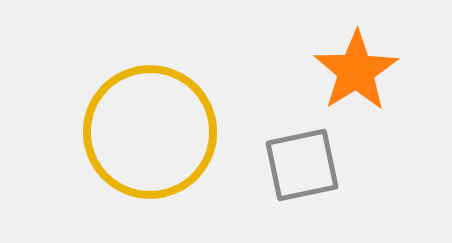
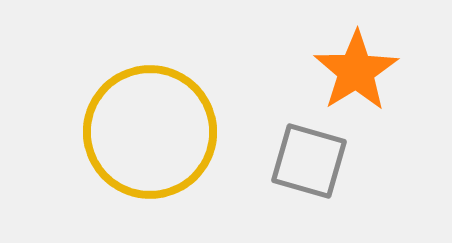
gray square: moved 7 px right, 4 px up; rotated 28 degrees clockwise
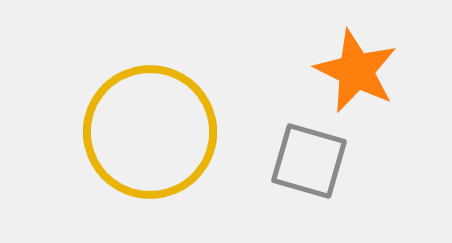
orange star: rotated 14 degrees counterclockwise
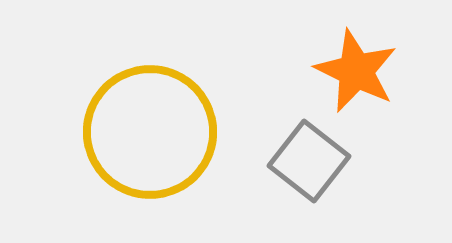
gray square: rotated 22 degrees clockwise
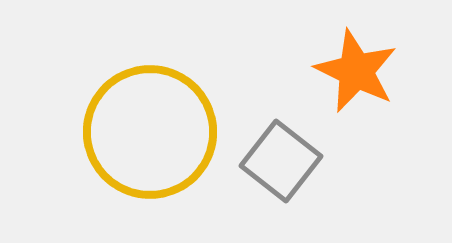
gray square: moved 28 px left
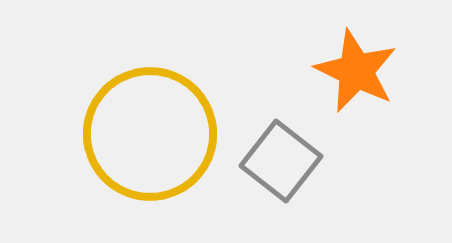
yellow circle: moved 2 px down
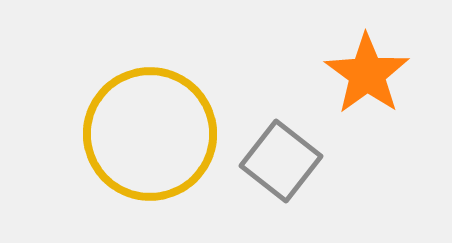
orange star: moved 11 px right, 3 px down; rotated 10 degrees clockwise
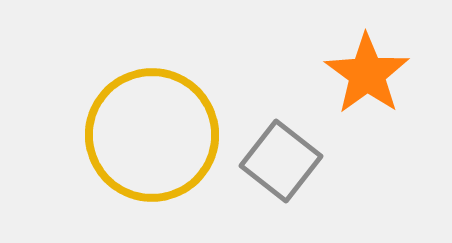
yellow circle: moved 2 px right, 1 px down
